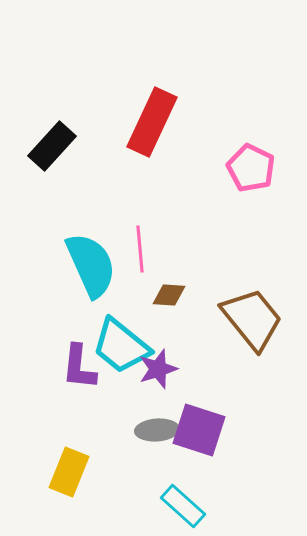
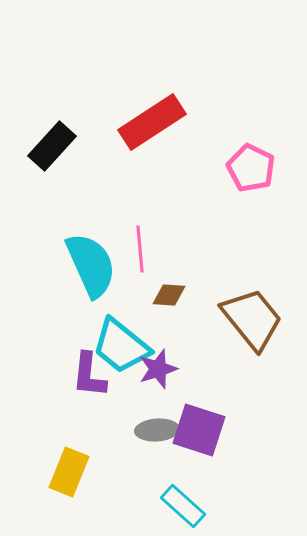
red rectangle: rotated 32 degrees clockwise
purple L-shape: moved 10 px right, 8 px down
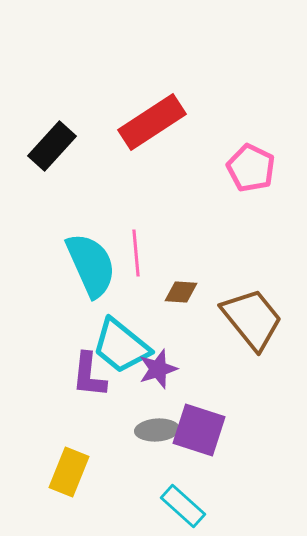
pink line: moved 4 px left, 4 px down
brown diamond: moved 12 px right, 3 px up
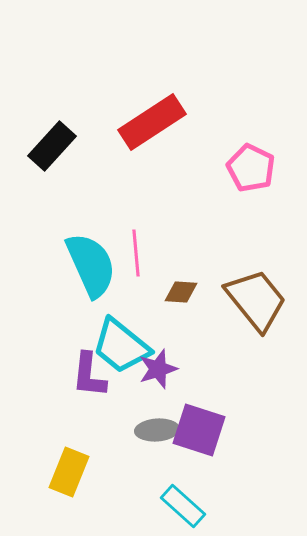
brown trapezoid: moved 4 px right, 19 px up
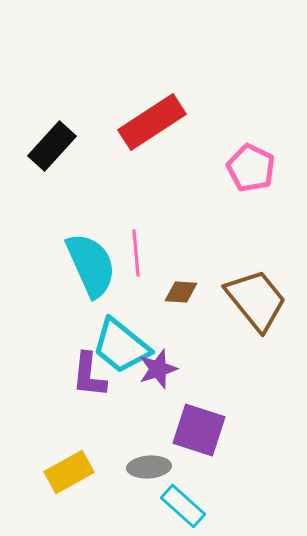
gray ellipse: moved 8 px left, 37 px down
yellow rectangle: rotated 39 degrees clockwise
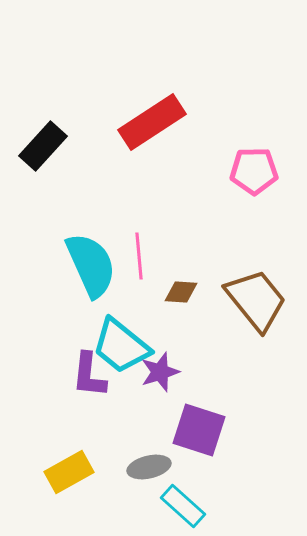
black rectangle: moved 9 px left
pink pentagon: moved 3 px right, 3 px down; rotated 27 degrees counterclockwise
pink line: moved 3 px right, 3 px down
purple star: moved 2 px right, 3 px down
gray ellipse: rotated 9 degrees counterclockwise
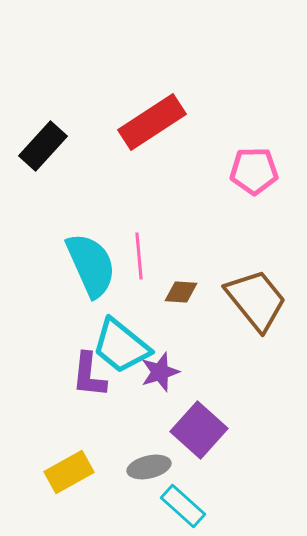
purple square: rotated 24 degrees clockwise
